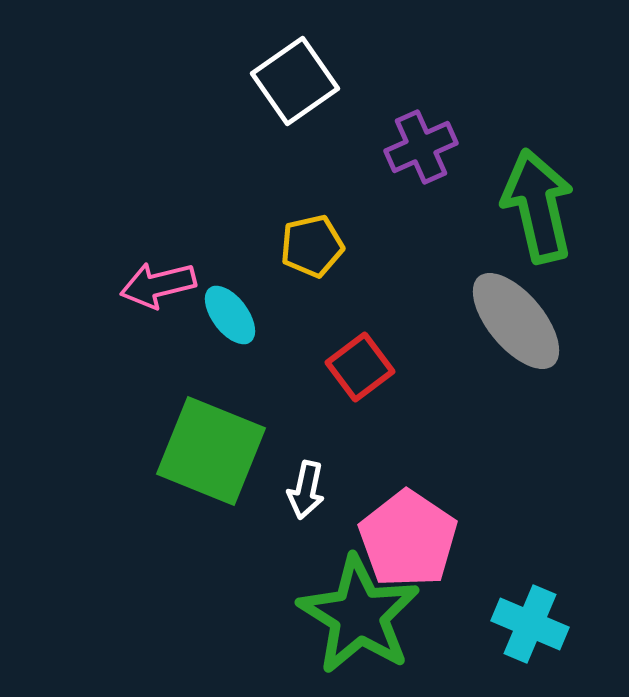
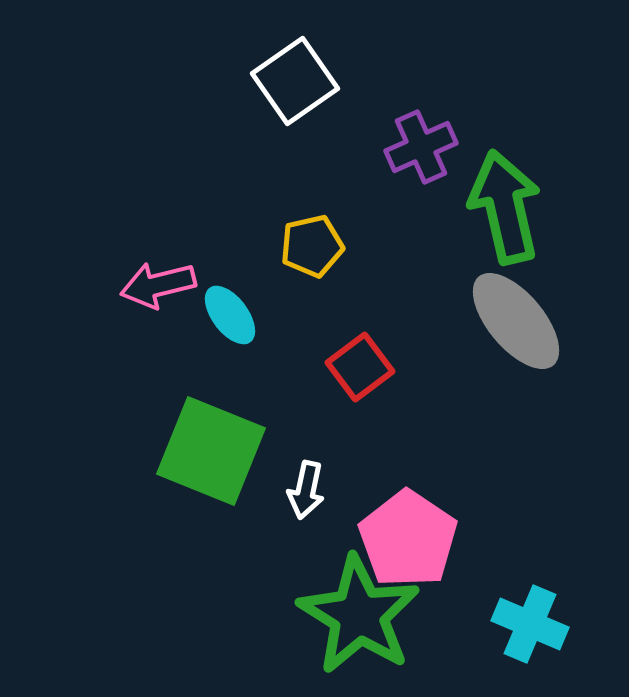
green arrow: moved 33 px left, 1 px down
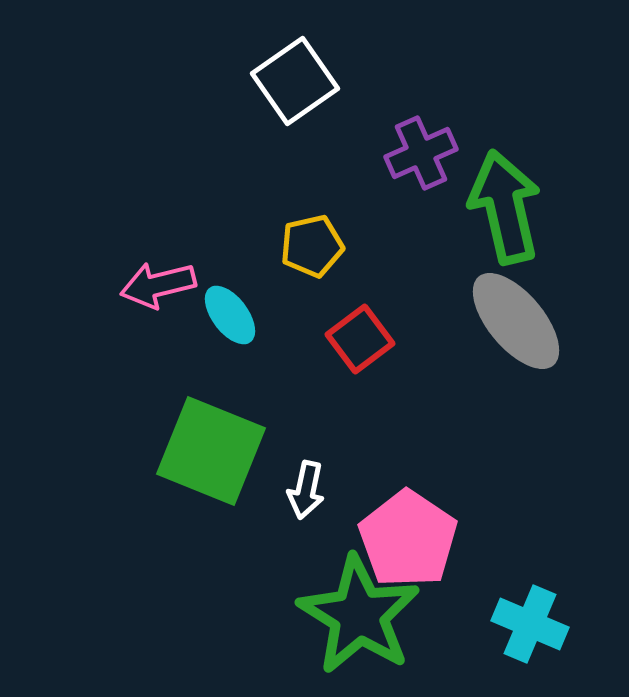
purple cross: moved 6 px down
red square: moved 28 px up
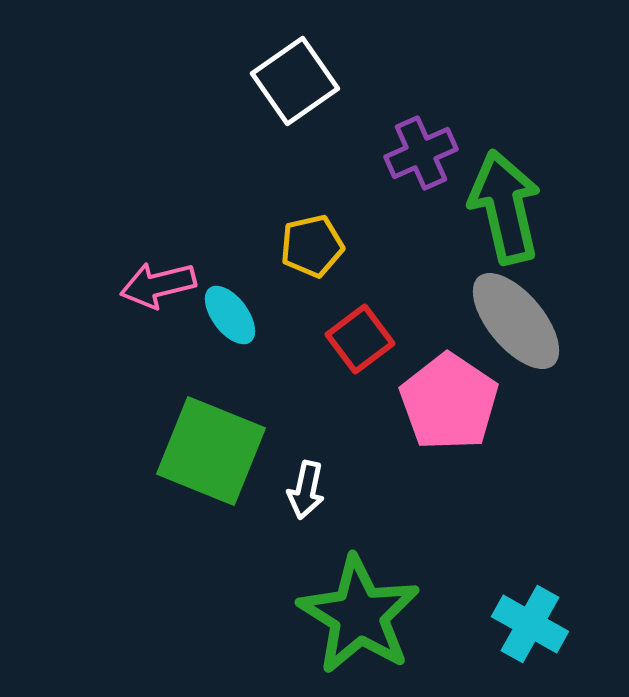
pink pentagon: moved 41 px right, 137 px up
cyan cross: rotated 6 degrees clockwise
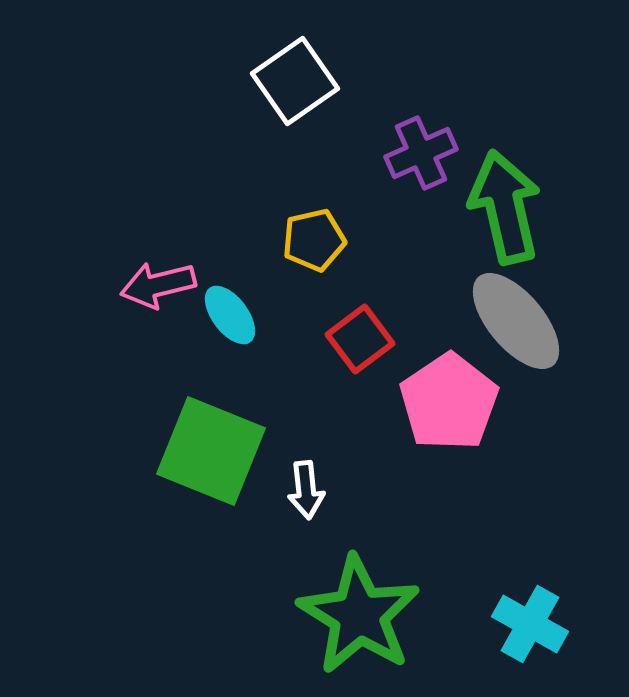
yellow pentagon: moved 2 px right, 6 px up
pink pentagon: rotated 4 degrees clockwise
white arrow: rotated 18 degrees counterclockwise
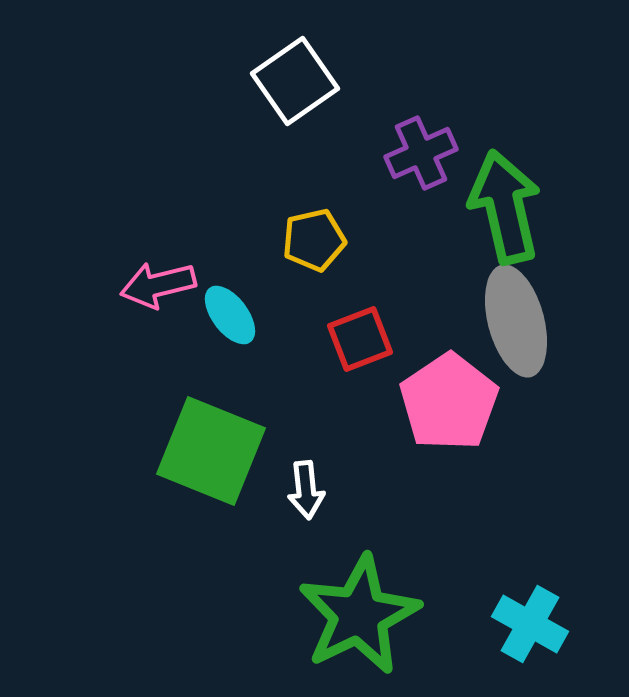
gray ellipse: rotated 25 degrees clockwise
red square: rotated 16 degrees clockwise
green star: rotated 14 degrees clockwise
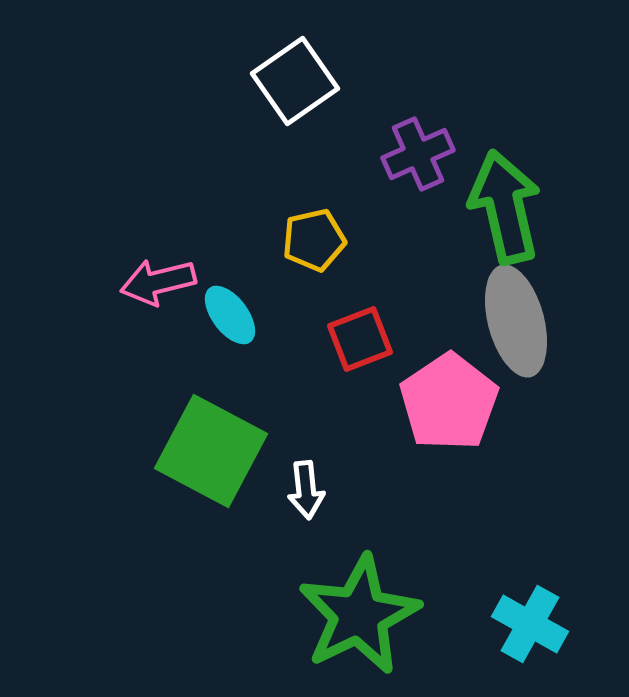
purple cross: moved 3 px left, 1 px down
pink arrow: moved 3 px up
green square: rotated 6 degrees clockwise
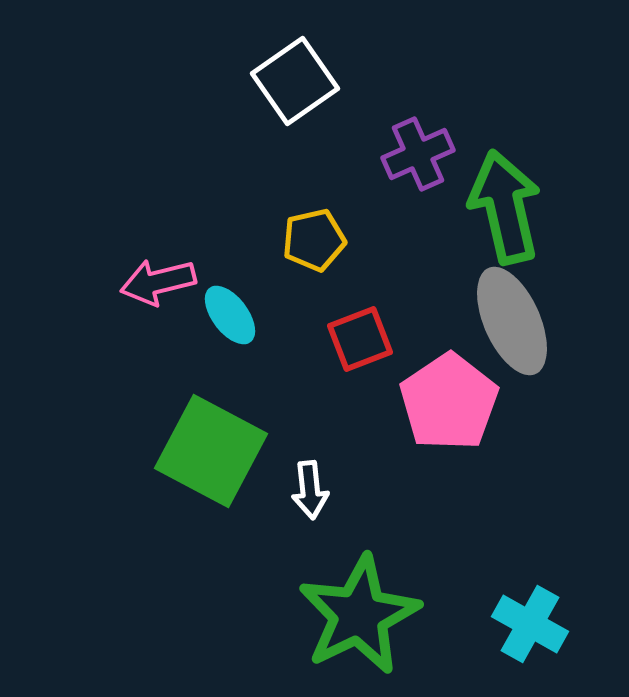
gray ellipse: moved 4 px left; rotated 9 degrees counterclockwise
white arrow: moved 4 px right
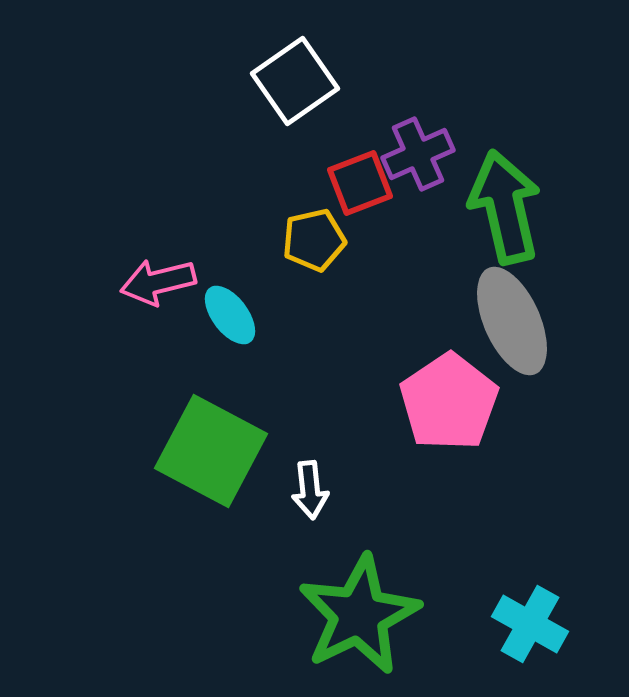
red square: moved 156 px up
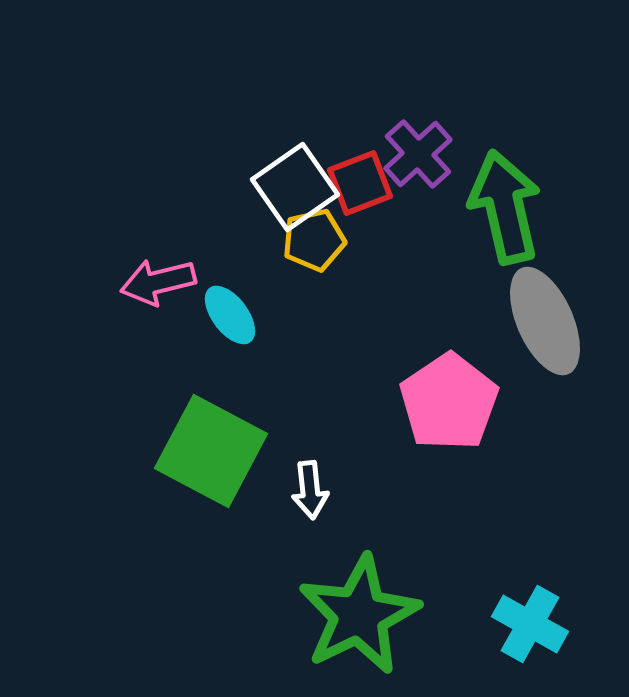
white square: moved 106 px down
purple cross: rotated 18 degrees counterclockwise
gray ellipse: moved 33 px right
